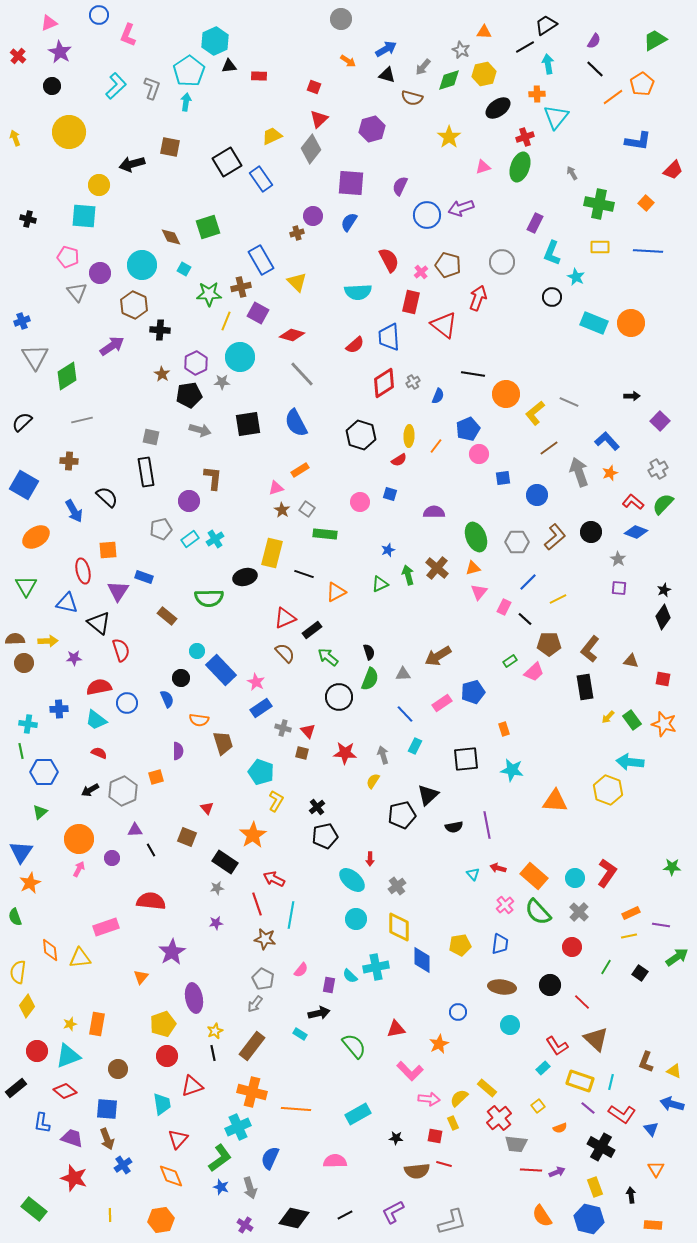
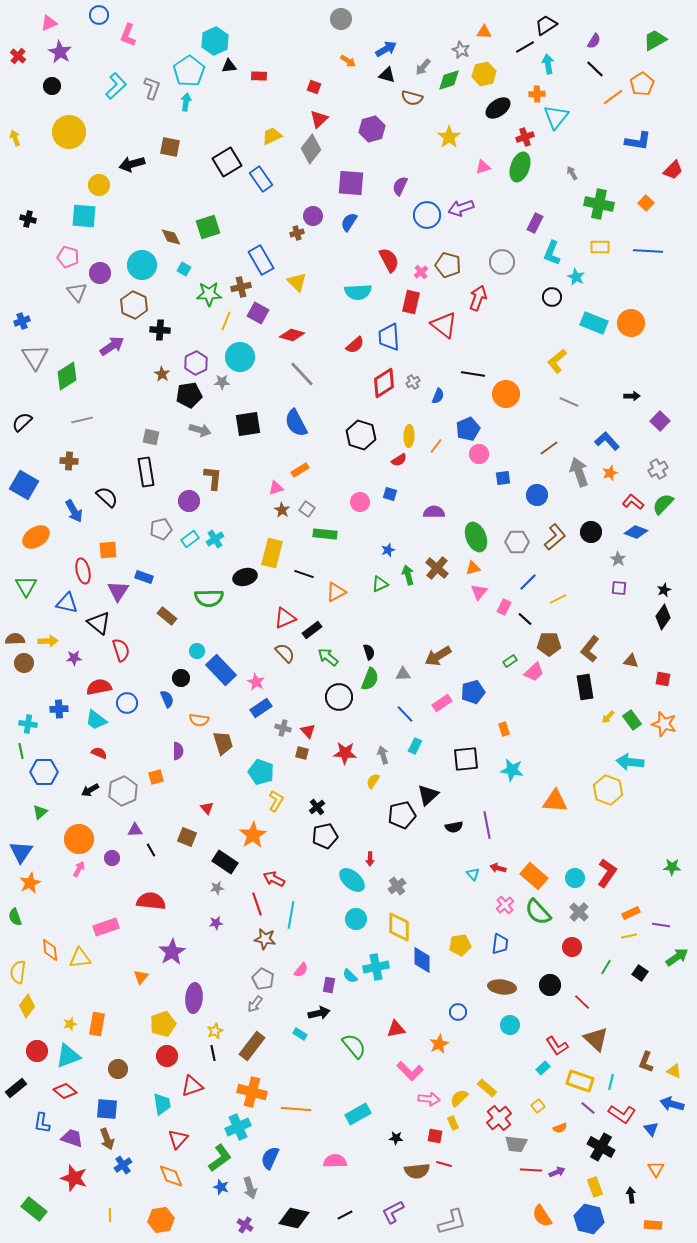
yellow L-shape at (535, 413): moved 22 px right, 52 px up
purple ellipse at (194, 998): rotated 16 degrees clockwise
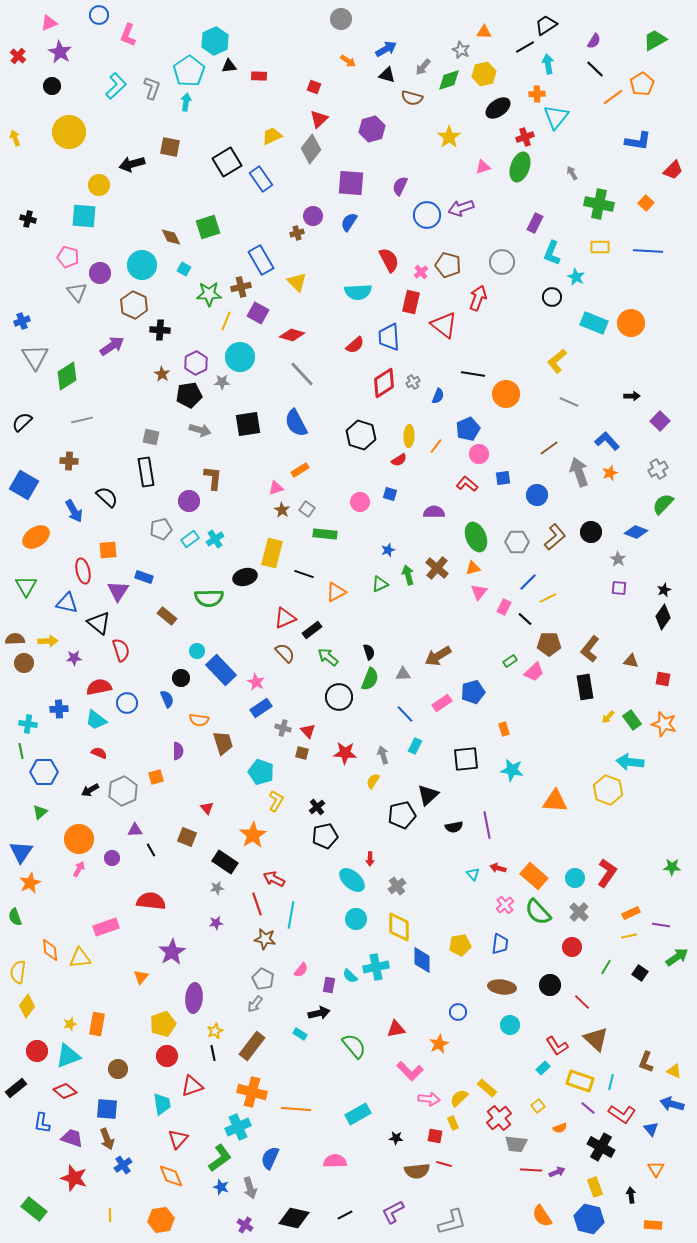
red L-shape at (633, 502): moved 166 px left, 18 px up
yellow line at (558, 599): moved 10 px left, 1 px up
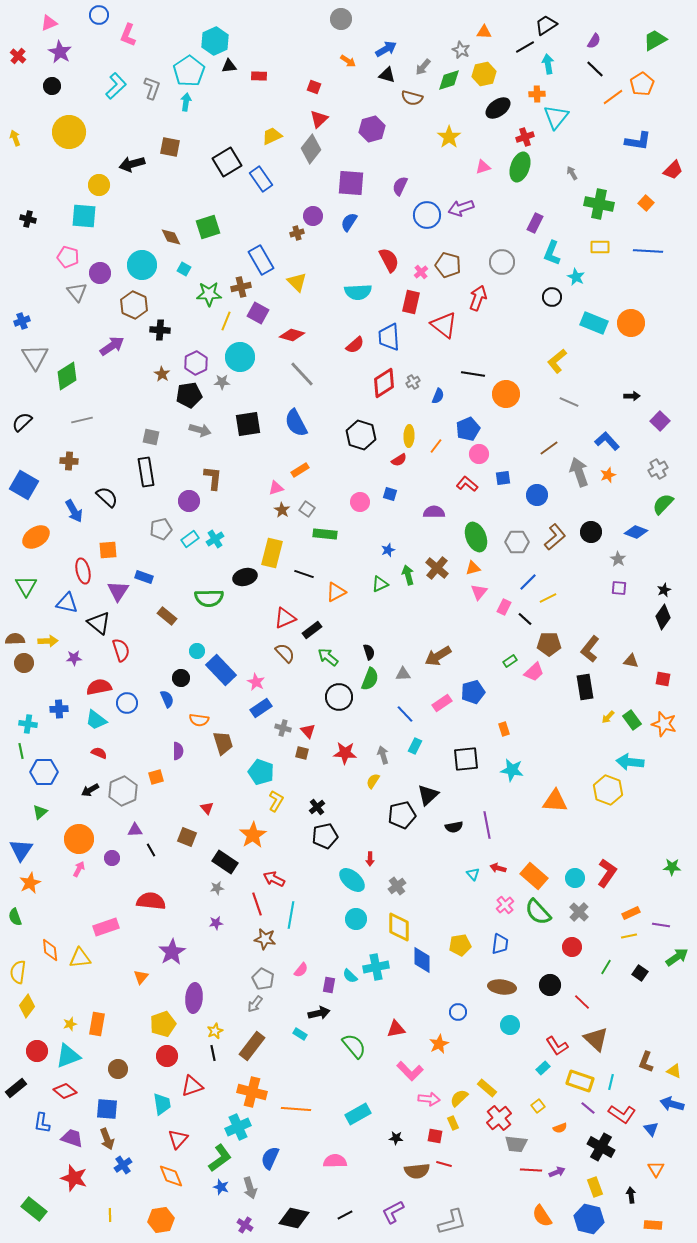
orange star at (610, 473): moved 2 px left, 2 px down
blue triangle at (21, 852): moved 2 px up
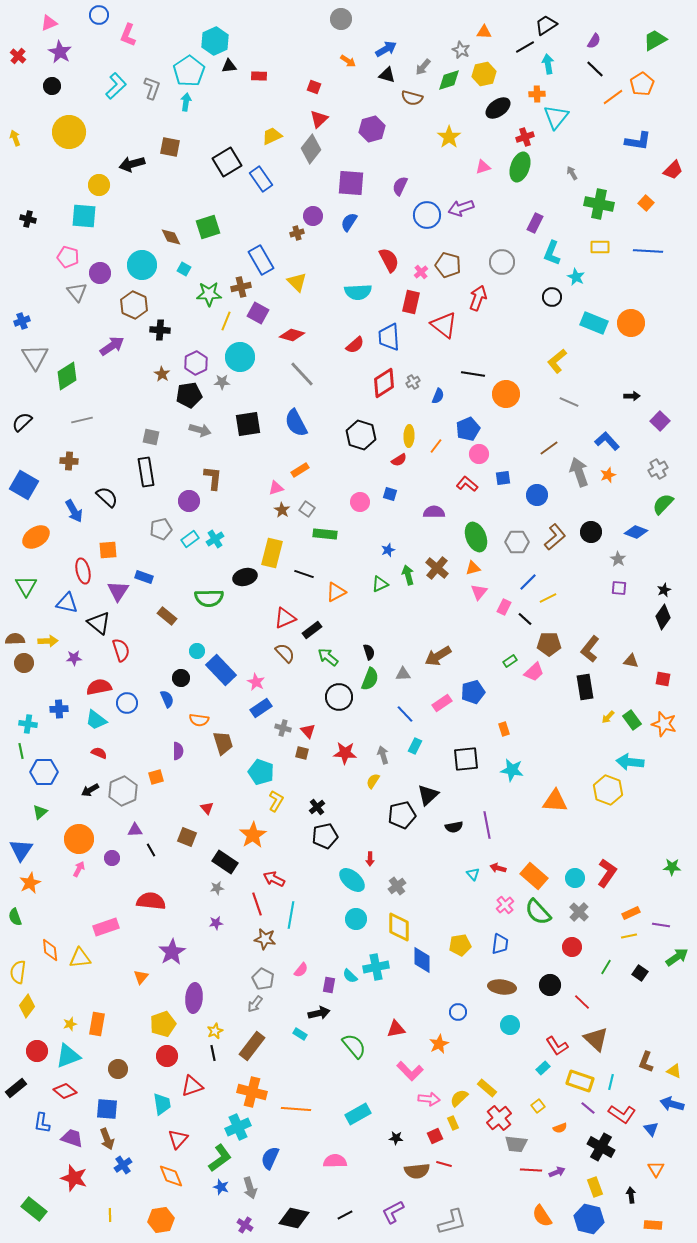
red square at (435, 1136): rotated 35 degrees counterclockwise
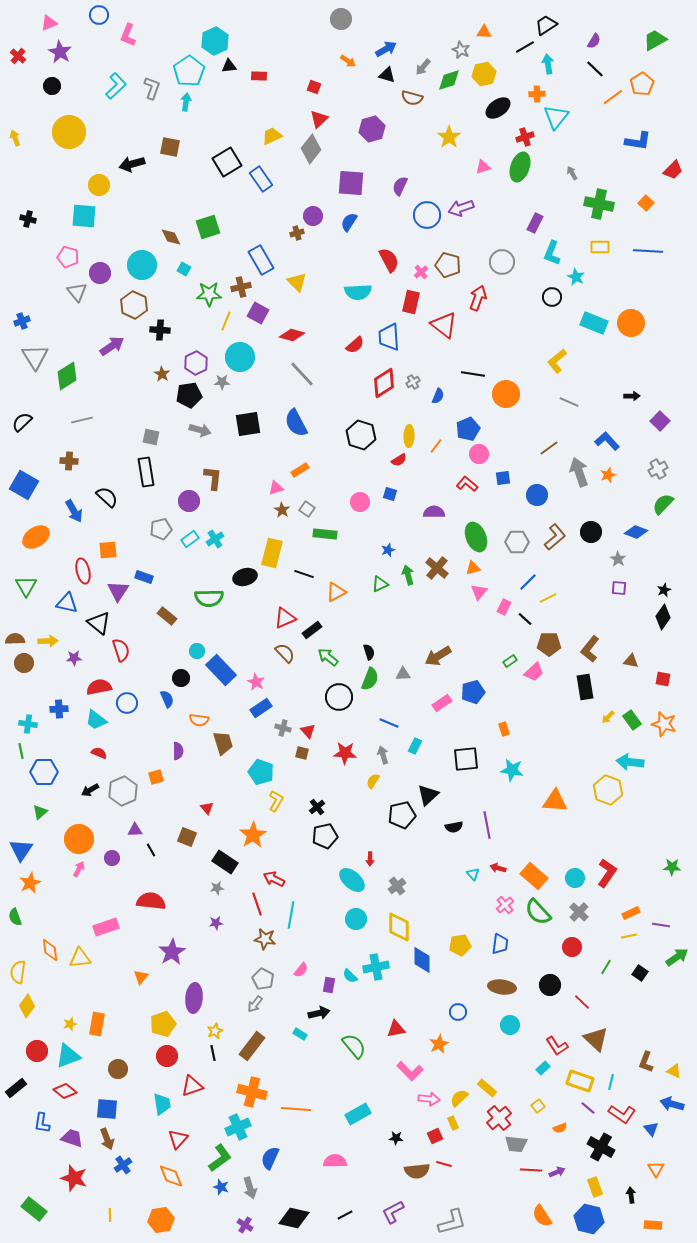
blue line at (405, 714): moved 16 px left, 9 px down; rotated 24 degrees counterclockwise
